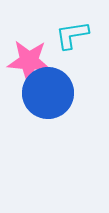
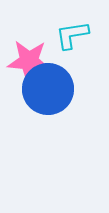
blue circle: moved 4 px up
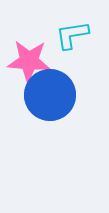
blue circle: moved 2 px right, 6 px down
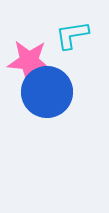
blue circle: moved 3 px left, 3 px up
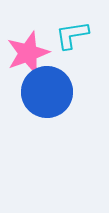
pink star: moved 1 px left, 8 px up; rotated 24 degrees counterclockwise
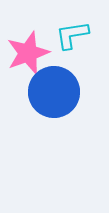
blue circle: moved 7 px right
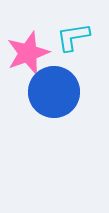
cyan L-shape: moved 1 px right, 2 px down
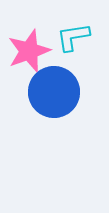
pink star: moved 1 px right, 2 px up
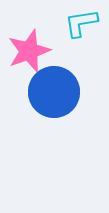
cyan L-shape: moved 8 px right, 14 px up
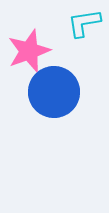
cyan L-shape: moved 3 px right
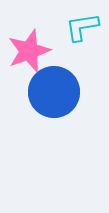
cyan L-shape: moved 2 px left, 4 px down
